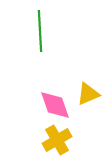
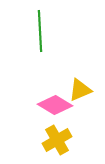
yellow triangle: moved 8 px left, 4 px up
pink diamond: rotated 40 degrees counterclockwise
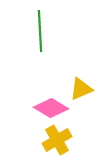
yellow triangle: moved 1 px right, 1 px up
pink diamond: moved 4 px left, 3 px down
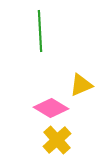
yellow triangle: moved 4 px up
yellow cross: rotated 12 degrees counterclockwise
